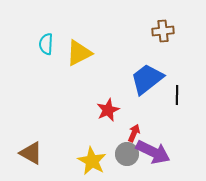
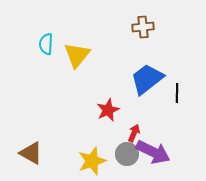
brown cross: moved 20 px left, 4 px up
yellow triangle: moved 2 px left, 2 px down; rotated 24 degrees counterclockwise
black line: moved 2 px up
yellow star: rotated 24 degrees clockwise
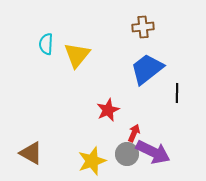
blue trapezoid: moved 10 px up
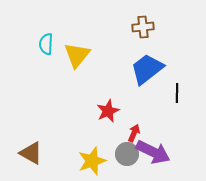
red star: moved 1 px down
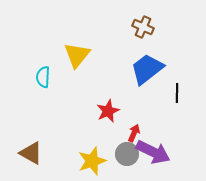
brown cross: rotated 30 degrees clockwise
cyan semicircle: moved 3 px left, 33 px down
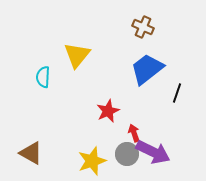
black line: rotated 18 degrees clockwise
red arrow: rotated 42 degrees counterclockwise
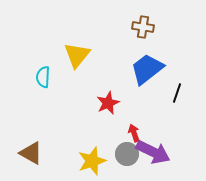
brown cross: rotated 15 degrees counterclockwise
red star: moved 8 px up
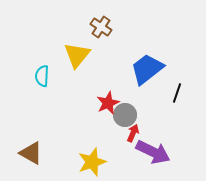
brown cross: moved 42 px left; rotated 25 degrees clockwise
cyan semicircle: moved 1 px left, 1 px up
red arrow: moved 1 px left; rotated 42 degrees clockwise
gray circle: moved 2 px left, 39 px up
yellow star: moved 1 px down
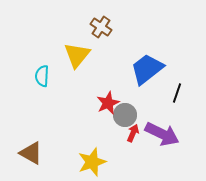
purple arrow: moved 9 px right, 18 px up
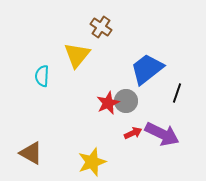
gray circle: moved 1 px right, 14 px up
red arrow: rotated 42 degrees clockwise
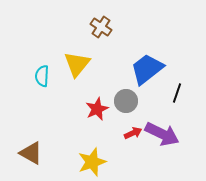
yellow triangle: moved 9 px down
red star: moved 11 px left, 6 px down
